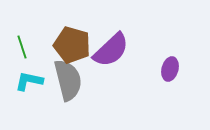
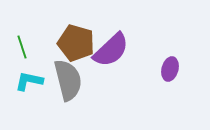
brown pentagon: moved 4 px right, 2 px up
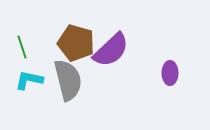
purple ellipse: moved 4 px down; rotated 15 degrees counterclockwise
cyan L-shape: moved 1 px up
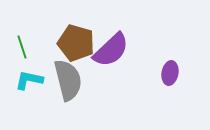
purple ellipse: rotated 10 degrees clockwise
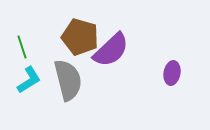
brown pentagon: moved 4 px right, 6 px up
purple ellipse: moved 2 px right
cyan L-shape: rotated 136 degrees clockwise
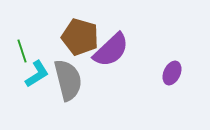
green line: moved 4 px down
purple ellipse: rotated 15 degrees clockwise
cyan L-shape: moved 8 px right, 6 px up
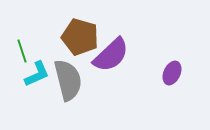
purple semicircle: moved 5 px down
cyan L-shape: rotated 8 degrees clockwise
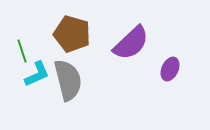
brown pentagon: moved 8 px left, 3 px up
purple semicircle: moved 20 px right, 12 px up
purple ellipse: moved 2 px left, 4 px up
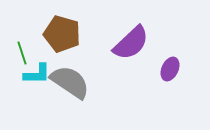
brown pentagon: moved 10 px left
green line: moved 2 px down
cyan L-shape: rotated 24 degrees clockwise
gray semicircle: moved 2 px right, 2 px down; rotated 42 degrees counterclockwise
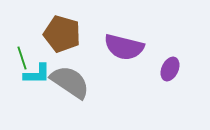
purple semicircle: moved 7 px left, 4 px down; rotated 57 degrees clockwise
green line: moved 5 px down
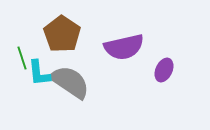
brown pentagon: rotated 18 degrees clockwise
purple semicircle: rotated 27 degrees counterclockwise
purple ellipse: moved 6 px left, 1 px down
cyan L-shape: moved 2 px right, 1 px up; rotated 84 degrees clockwise
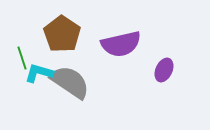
purple semicircle: moved 3 px left, 3 px up
cyan L-shape: rotated 112 degrees clockwise
